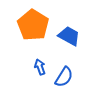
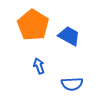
blue arrow: moved 1 px left, 1 px up
blue semicircle: moved 8 px right, 7 px down; rotated 55 degrees clockwise
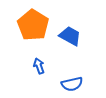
blue trapezoid: moved 1 px right
blue semicircle: rotated 10 degrees counterclockwise
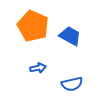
orange pentagon: moved 1 px down; rotated 8 degrees counterclockwise
blue arrow: moved 1 px left, 2 px down; rotated 98 degrees clockwise
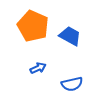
blue arrow: rotated 14 degrees counterclockwise
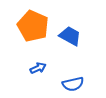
blue semicircle: moved 1 px right
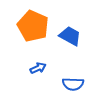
blue semicircle: rotated 15 degrees clockwise
